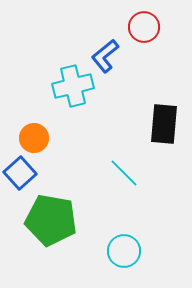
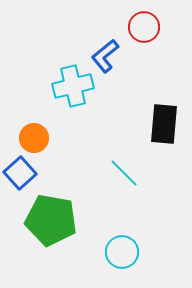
cyan circle: moved 2 px left, 1 px down
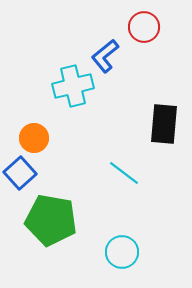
cyan line: rotated 8 degrees counterclockwise
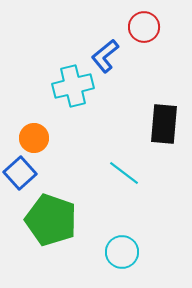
green pentagon: rotated 9 degrees clockwise
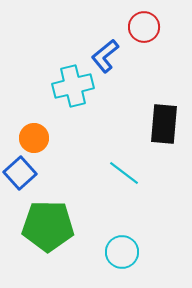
green pentagon: moved 3 px left, 6 px down; rotated 18 degrees counterclockwise
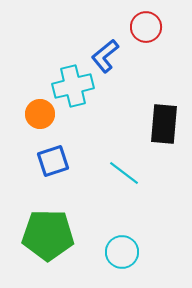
red circle: moved 2 px right
orange circle: moved 6 px right, 24 px up
blue square: moved 33 px right, 12 px up; rotated 24 degrees clockwise
green pentagon: moved 9 px down
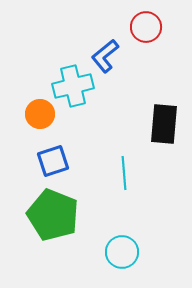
cyan line: rotated 48 degrees clockwise
green pentagon: moved 5 px right, 20 px up; rotated 21 degrees clockwise
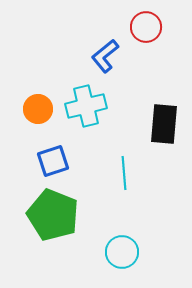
cyan cross: moved 13 px right, 20 px down
orange circle: moved 2 px left, 5 px up
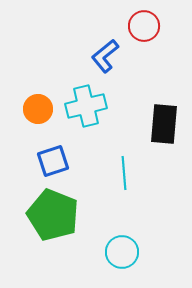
red circle: moved 2 px left, 1 px up
